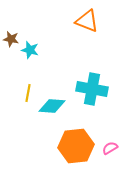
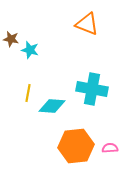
orange triangle: moved 3 px down
pink semicircle: rotated 28 degrees clockwise
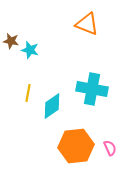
brown star: moved 2 px down
cyan diamond: rotated 40 degrees counterclockwise
pink semicircle: rotated 70 degrees clockwise
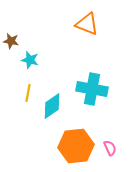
cyan star: moved 10 px down
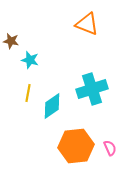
cyan cross: rotated 28 degrees counterclockwise
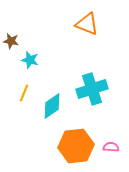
yellow line: moved 4 px left; rotated 12 degrees clockwise
pink semicircle: moved 1 px right, 1 px up; rotated 63 degrees counterclockwise
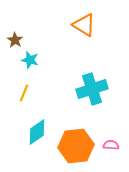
orange triangle: moved 3 px left, 1 px down; rotated 10 degrees clockwise
brown star: moved 4 px right, 1 px up; rotated 21 degrees clockwise
cyan diamond: moved 15 px left, 26 px down
pink semicircle: moved 2 px up
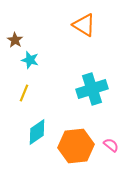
pink semicircle: rotated 35 degrees clockwise
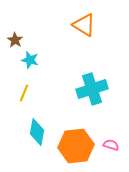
cyan diamond: rotated 44 degrees counterclockwise
pink semicircle: rotated 21 degrees counterclockwise
